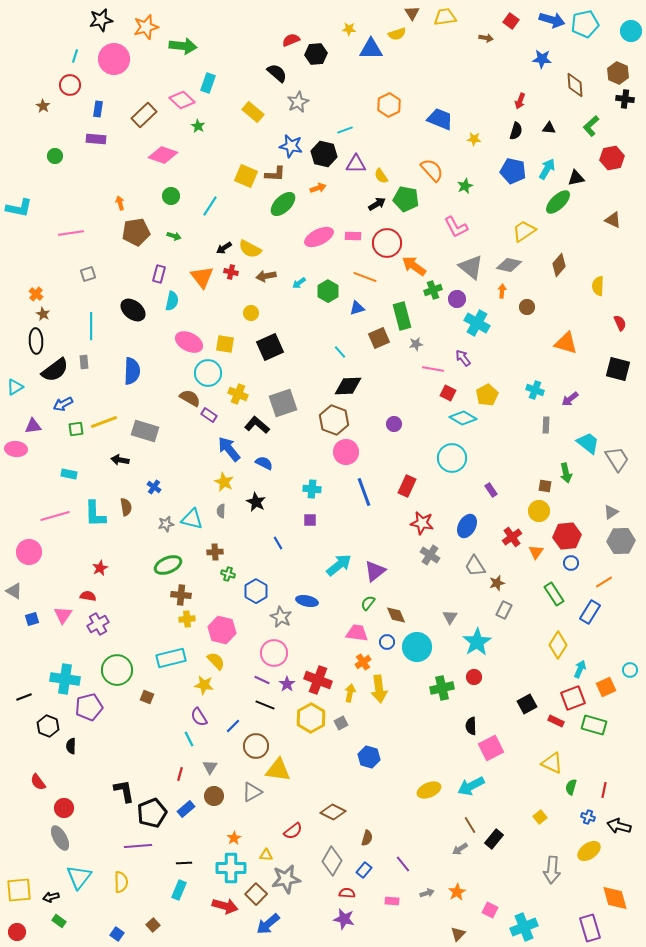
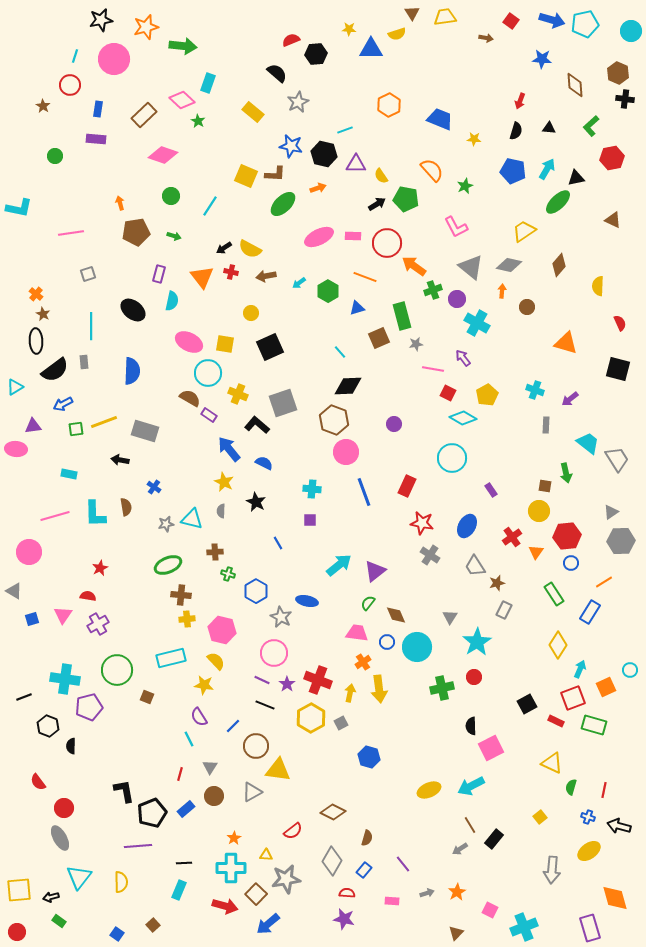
green star at (198, 126): moved 5 px up
brown triangle at (458, 934): moved 2 px left, 1 px up
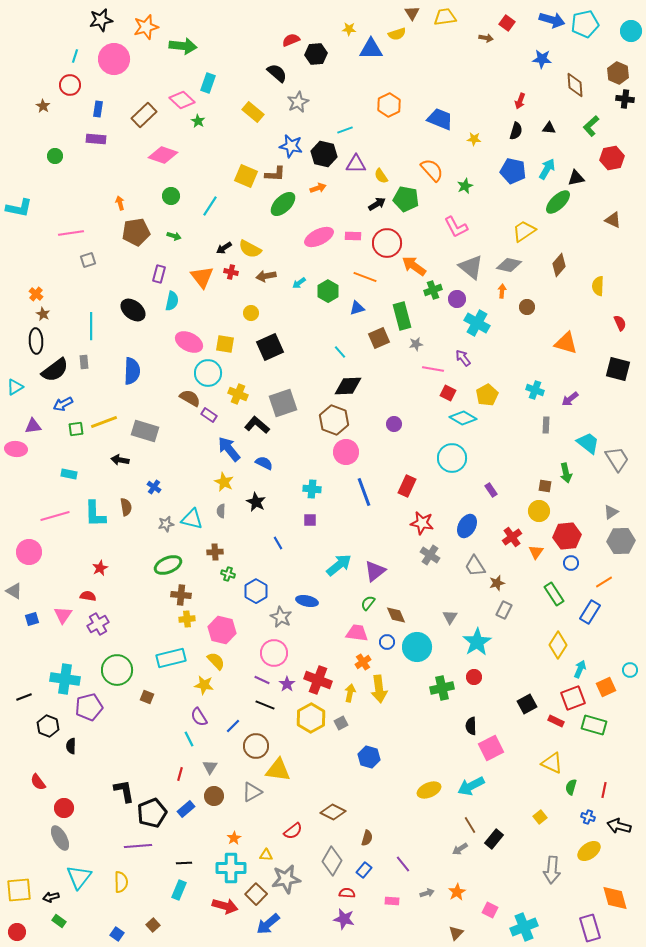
red square at (511, 21): moved 4 px left, 2 px down
gray square at (88, 274): moved 14 px up
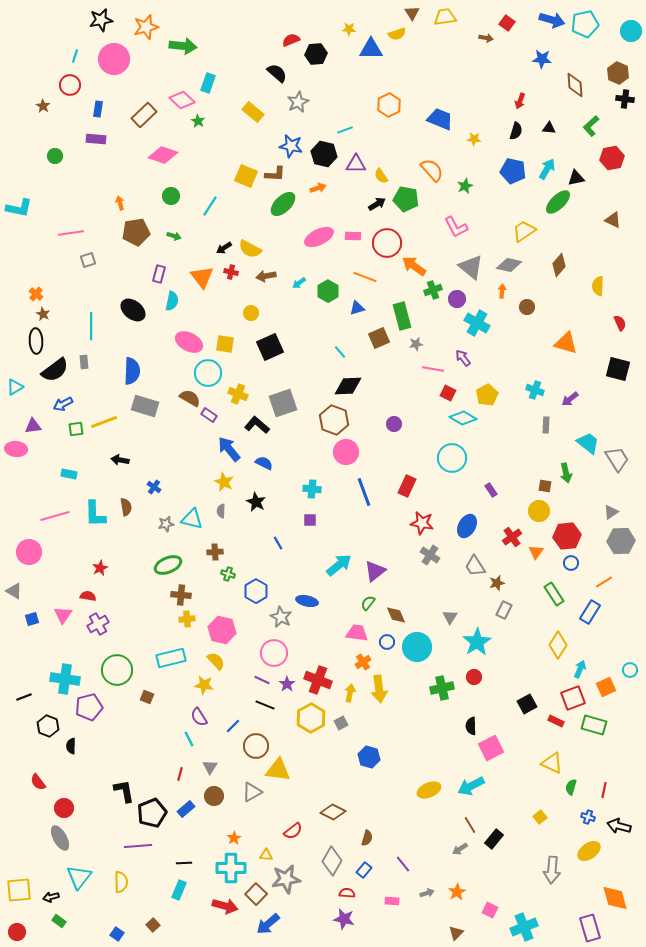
gray rectangle at (145, 431): moved 25 px up
